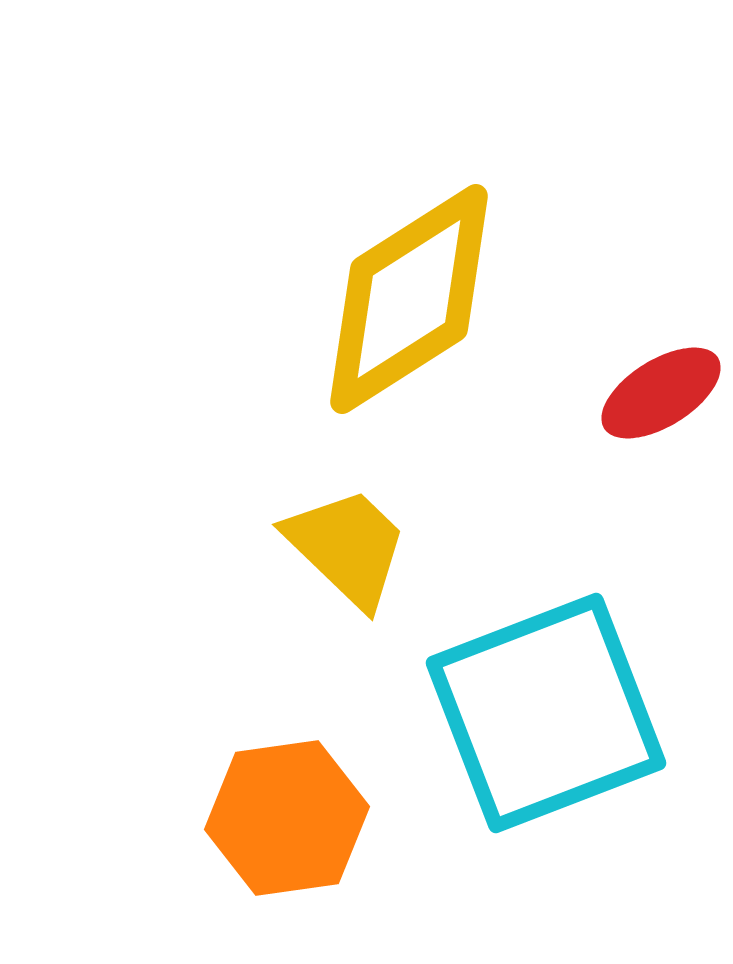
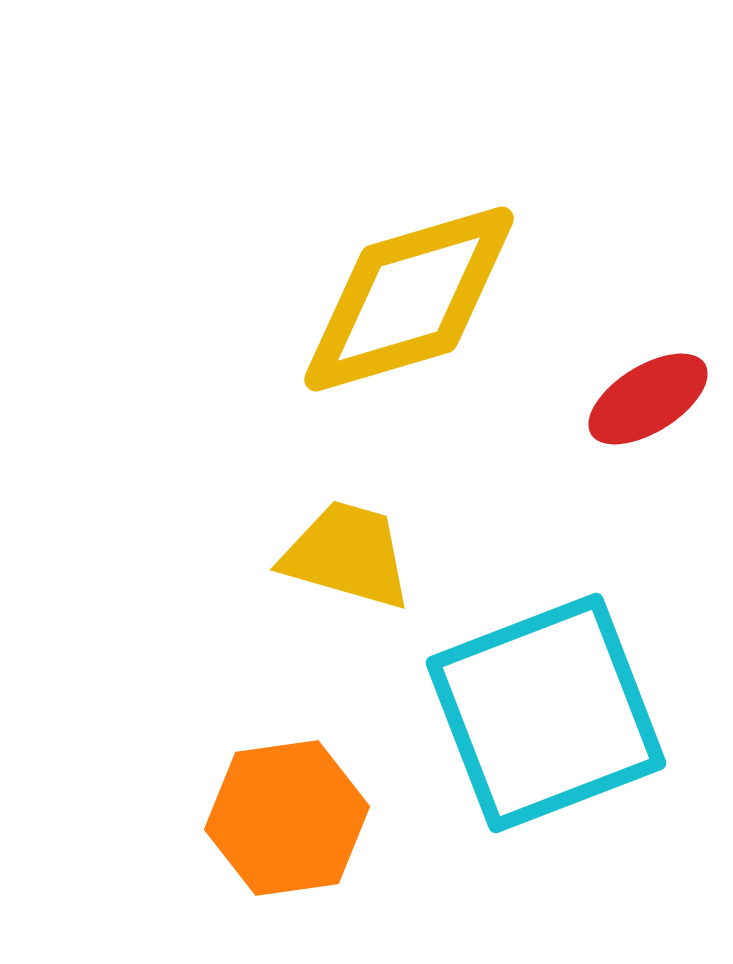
yellow diamond: rotated 16 degrees clockwise
red ellipse: moved 13 px left, 6 px down
yellow trapezoid: moved 8 px down; rotated 28 degrees counterclockwise
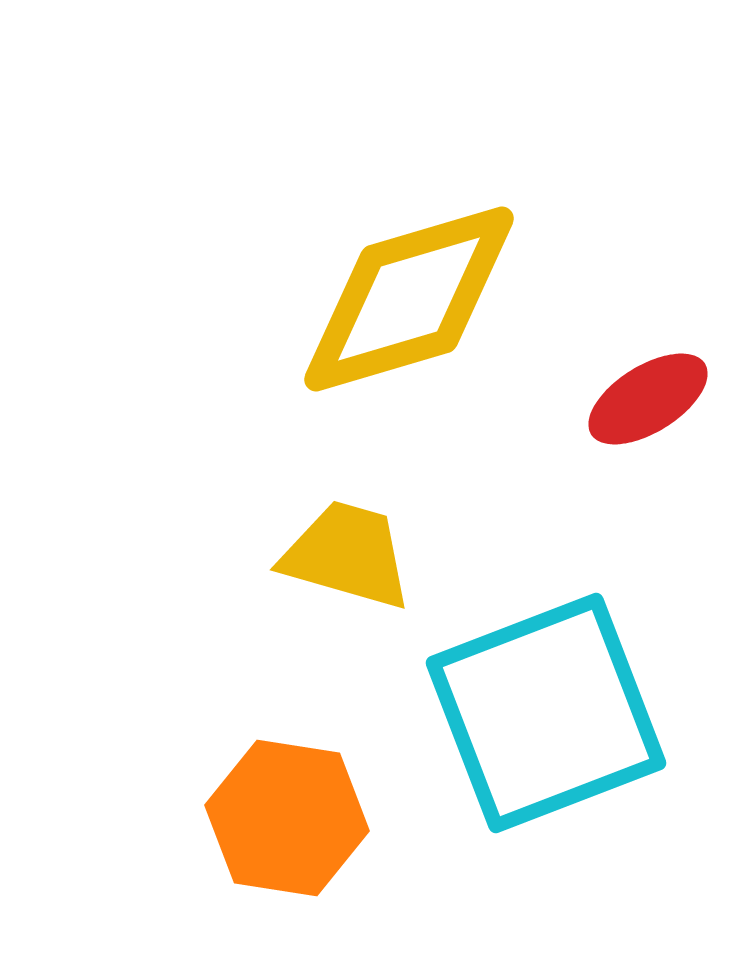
orange hexagon: rotated 17 degrees clockwise
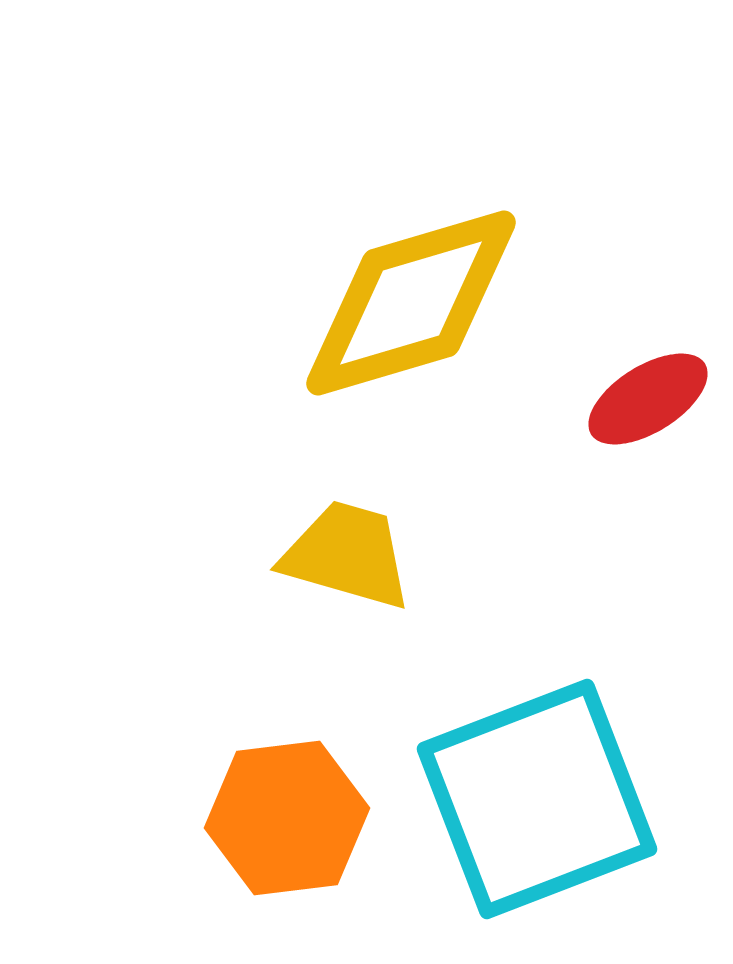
yellow diamond: moved 2 px right, 4 px down
cyan square: moved 9 px left, 86 px down
orange hexagon: rotated 16 degrees counterclockwise
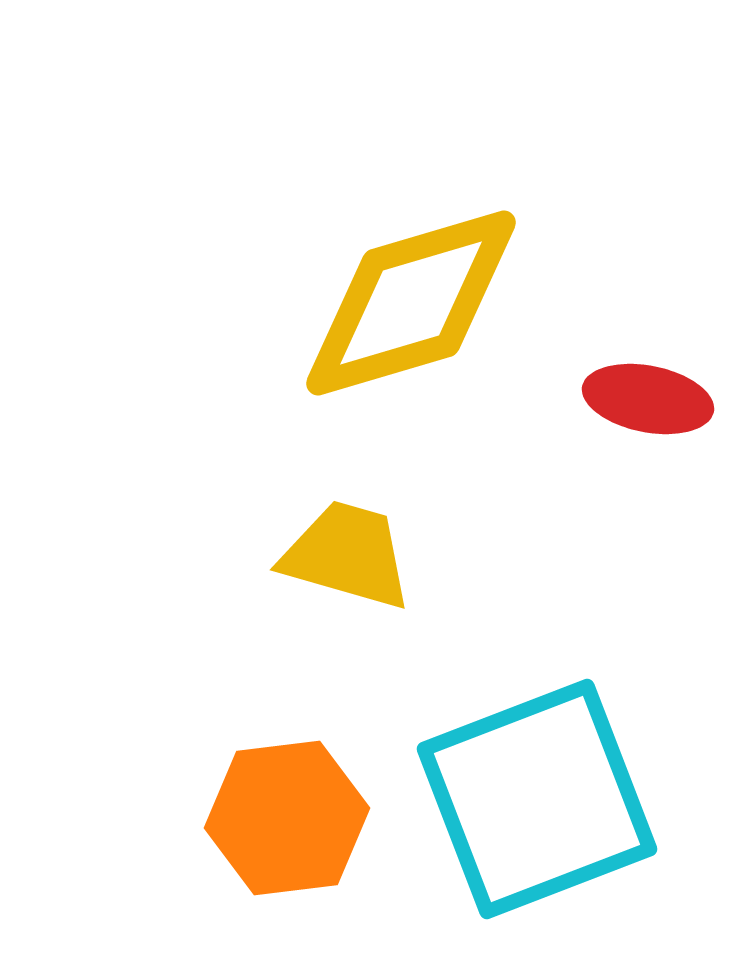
red ellipse: rotated 43 degrees clockwise
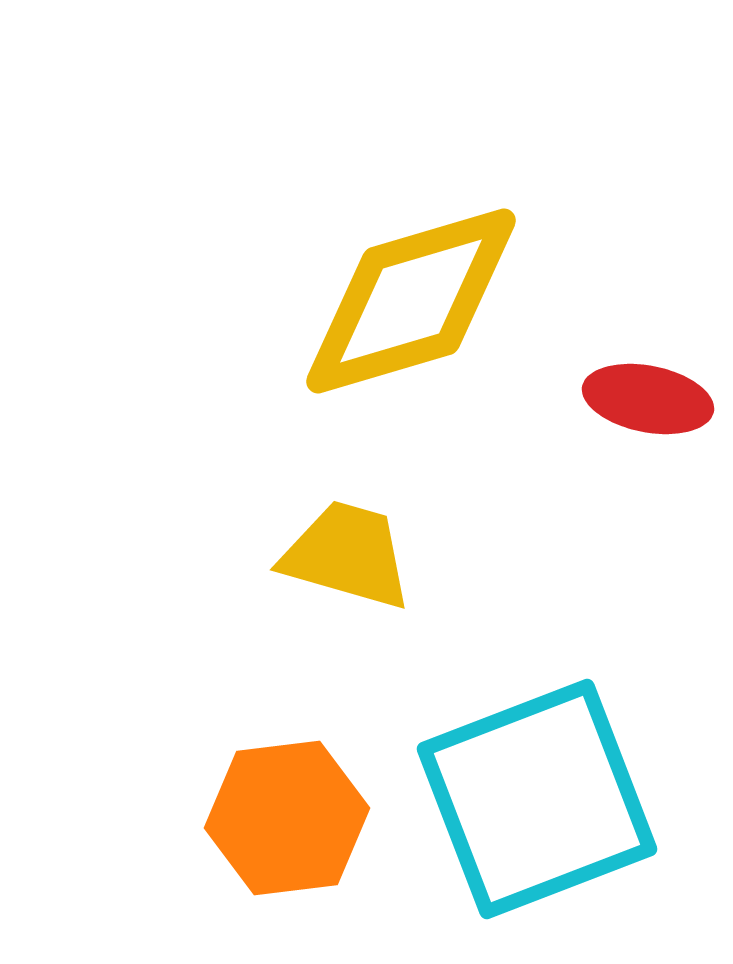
yellow diamond: moved 2 px up
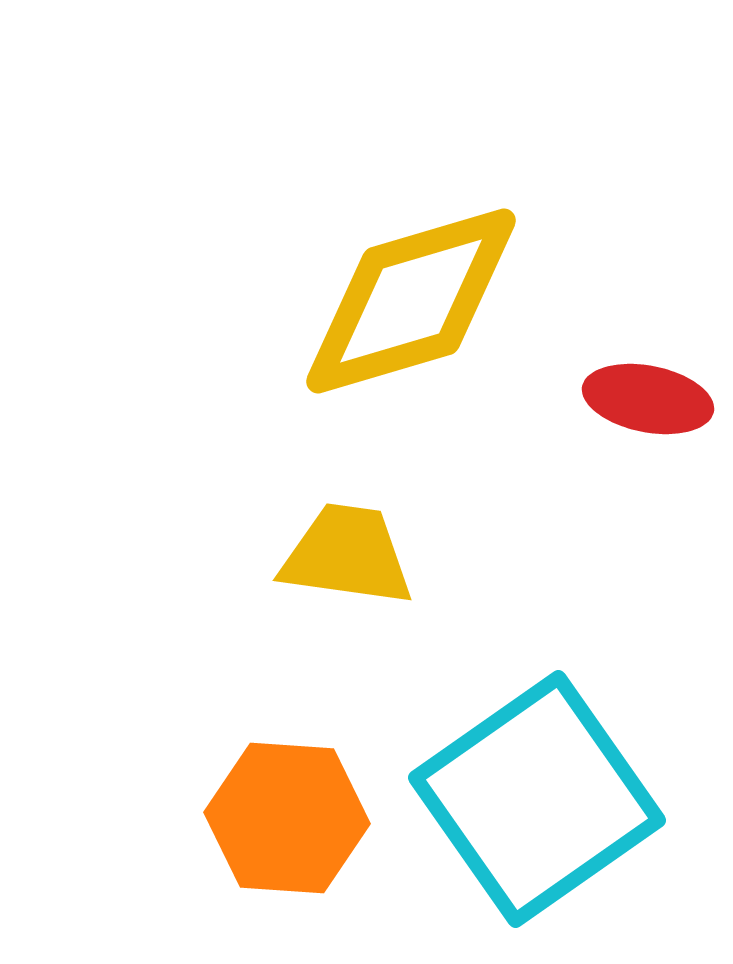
yellow trapezoid: rotated 8 degrees counterclockwise
cyan square: rotated 14 degrees counterclockwise
orange hexagon: rotated 11 degrees clockwise
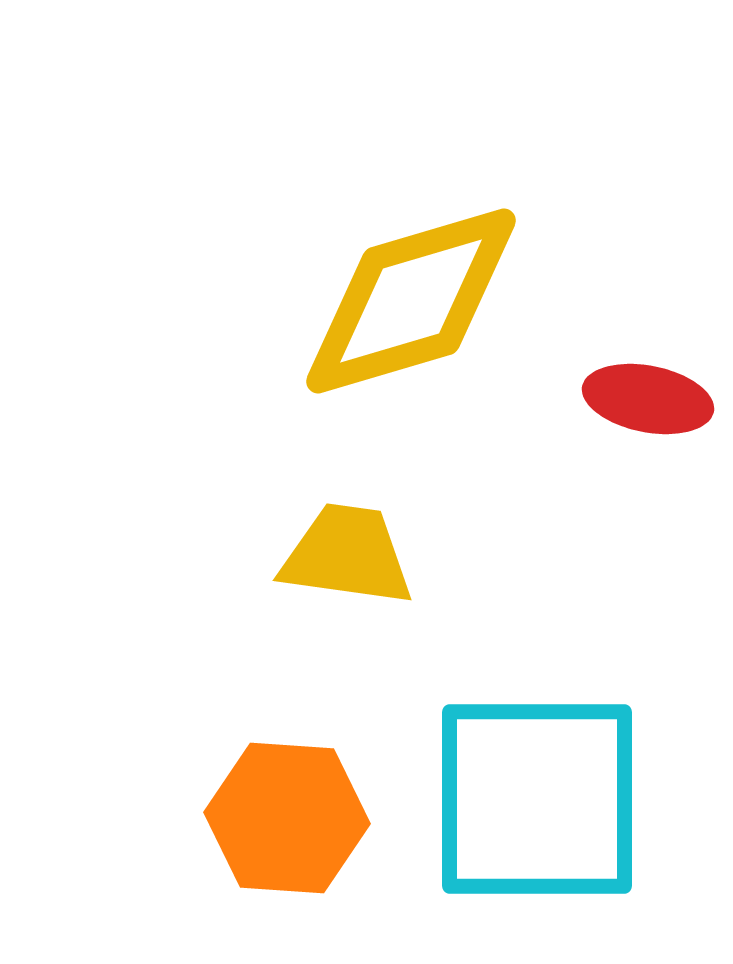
cyan square: rotated 35 degrees clockwise
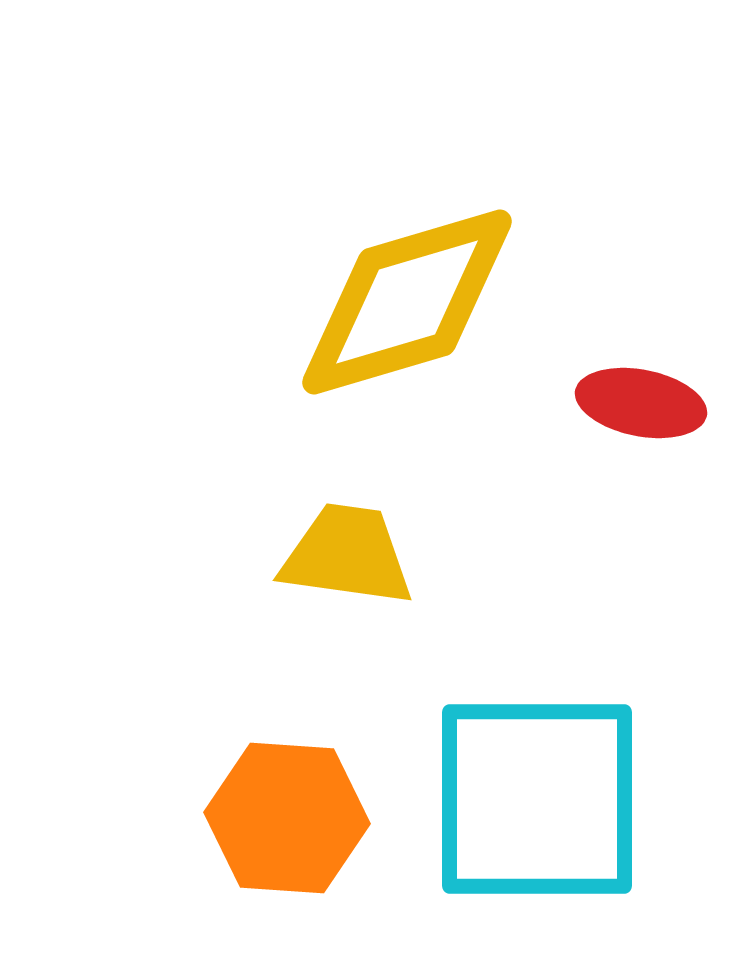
yellow diamond: moved 4 px left, 1 px down
red ellipse: moved 7 px left, 4 px down
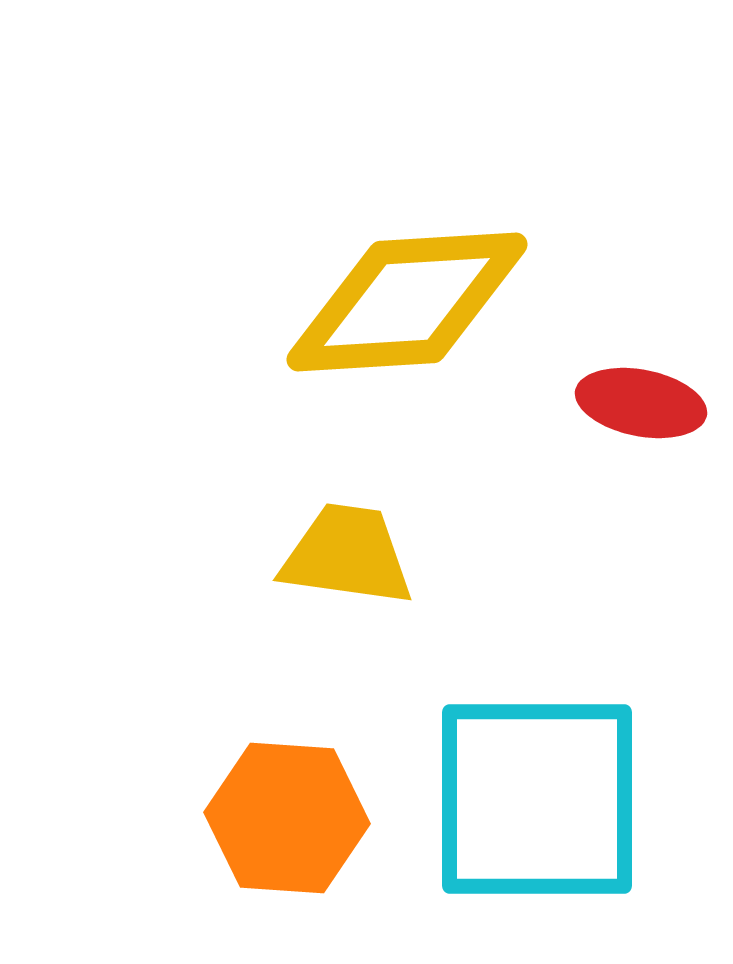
yellow diamond: rotated 13 degrees clockwise
